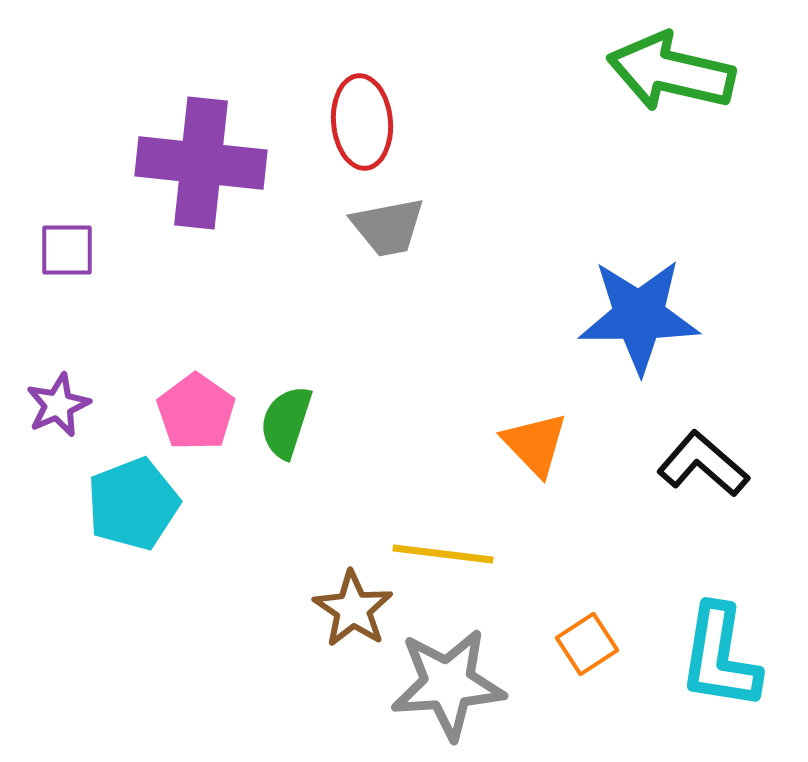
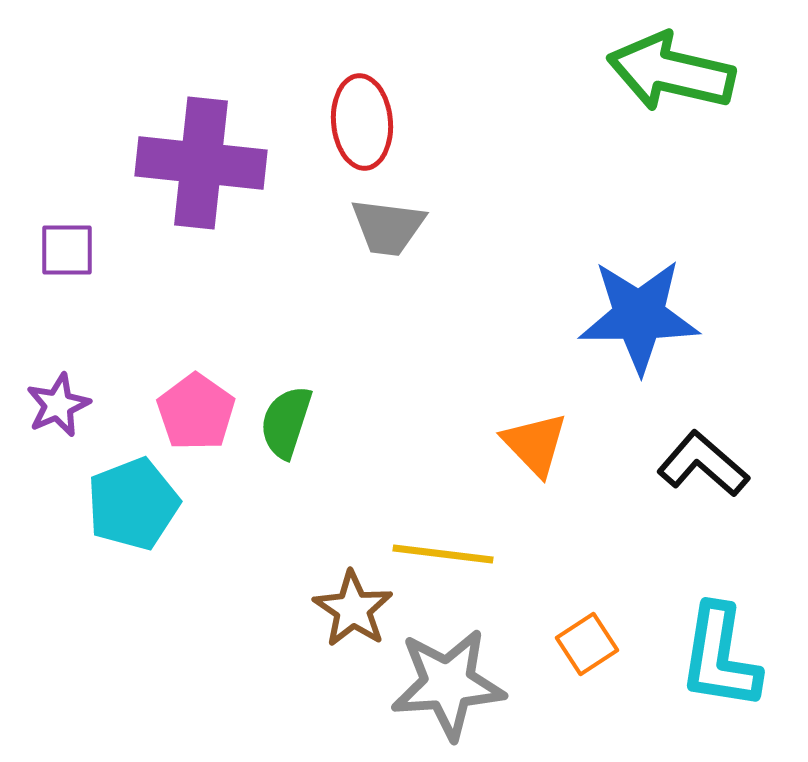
gray trapezoid: rotated 18 degrees clockwise
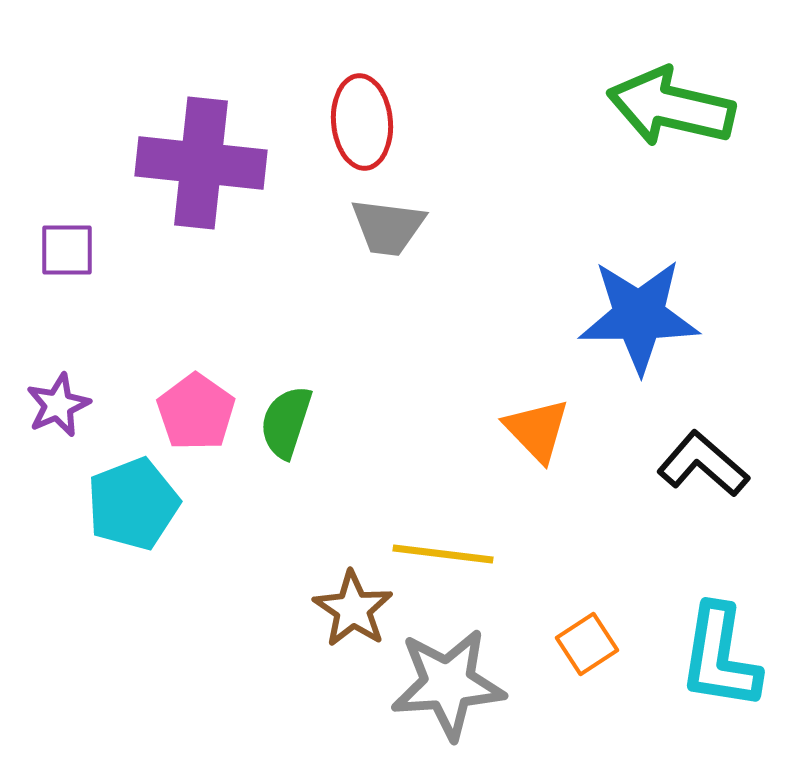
green arrow: moved 35 px down
orange triangle: moved 2 px right, 14 px up
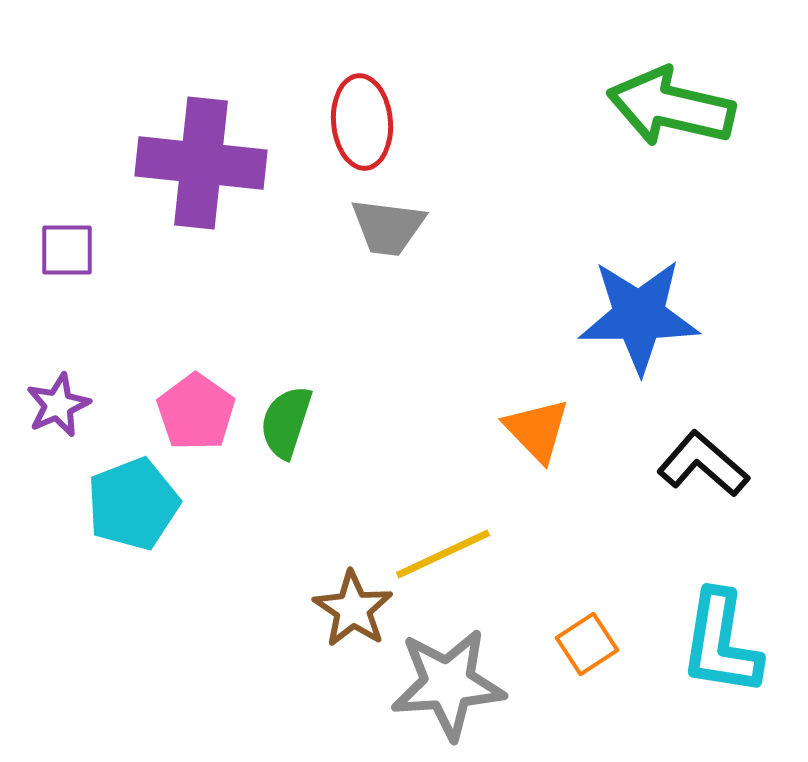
yellow line: rotated 32 degrees counterclockwise
cyan L-shape: moved 1 px right, 14 px up
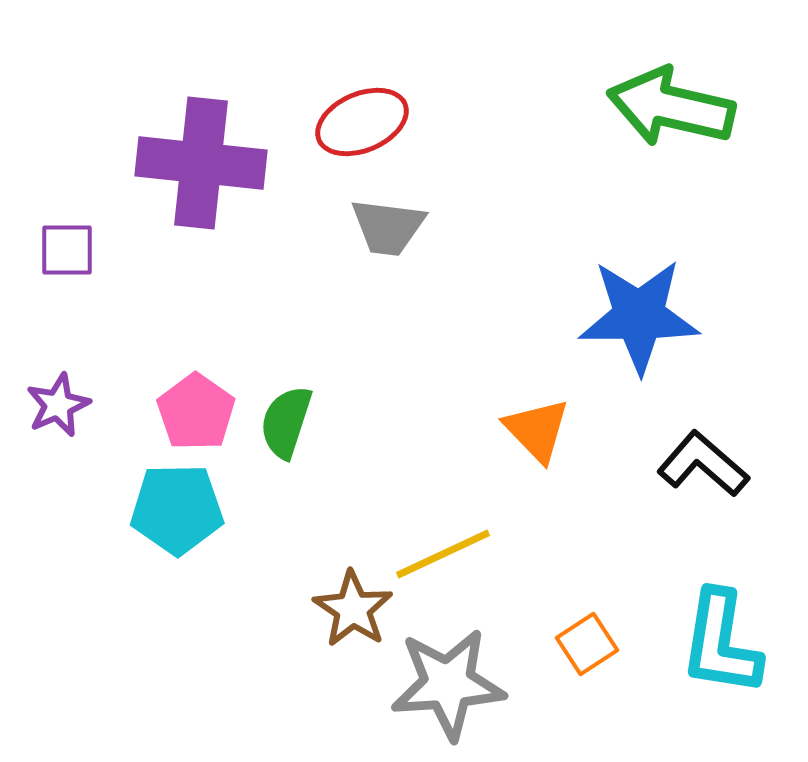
red ellipse: rotated 72 degrees clockwise
cyan pentagon: moved 44 px right, 5 px down; rotated 20 degrees clockwise
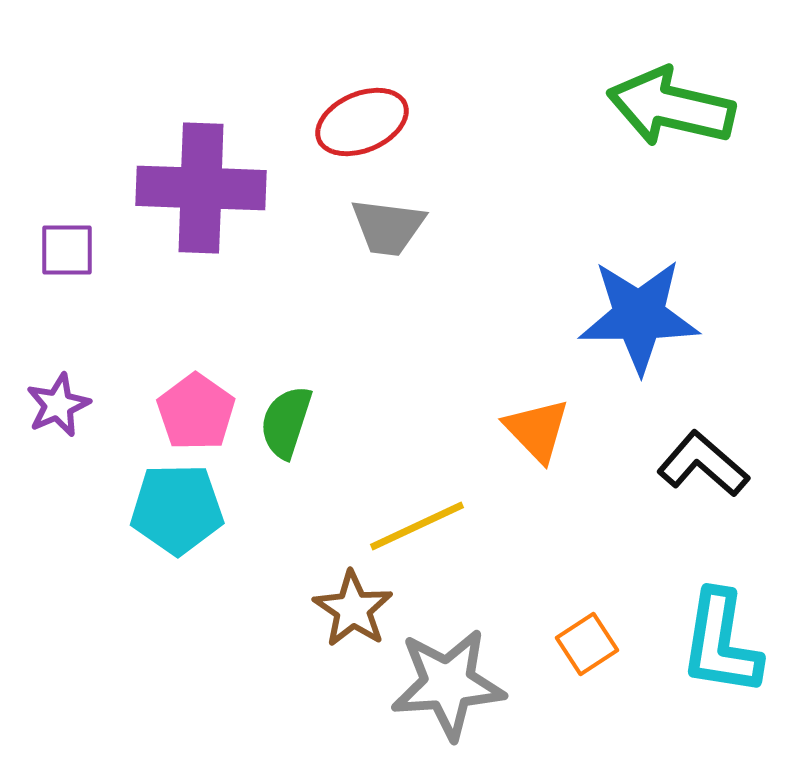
purple cross: moved 25 px down; rotated 4 degrees counterclockwise
yellow line: moved 26 px left, 28 px up
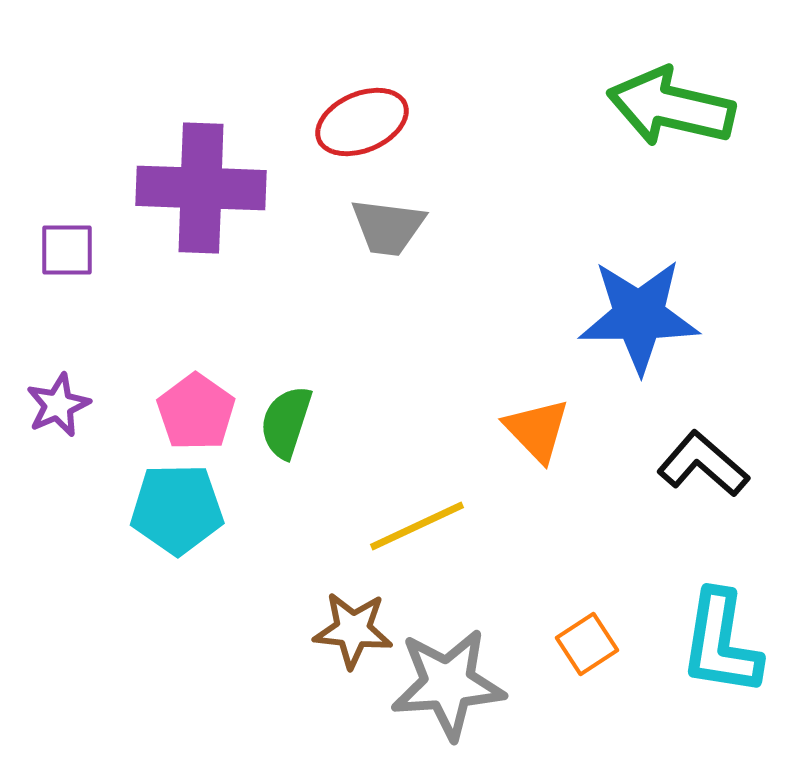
brown star: moved 21 px down; rotated 28 degrees counterclockwise
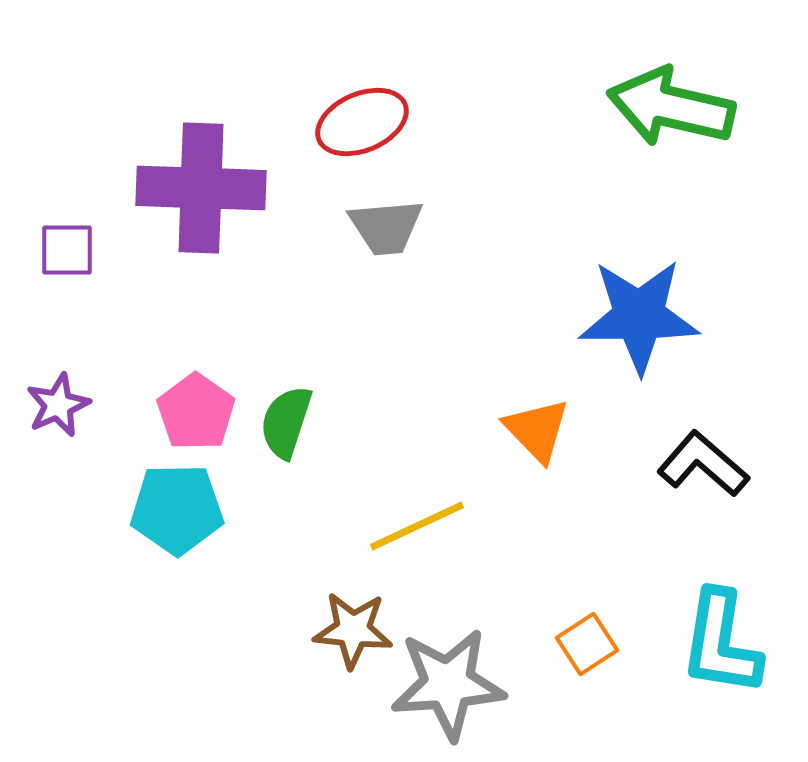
gray trapezoid: moved 2 px left; rotated 12 degrees counterclockwise
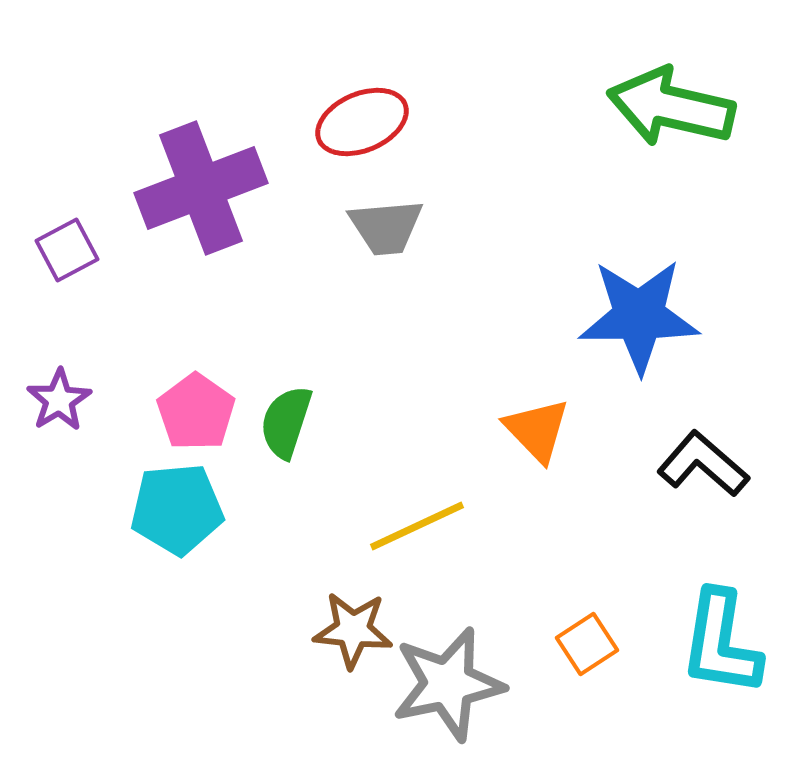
purple cross: rotated 23 degrees counterclockwise
purple square: rotated 28 degrees counterclockwise
purple star: moved 1 px right, 5 px up; rotated 8 degrees counterclockwise
cyan pentagon: rotated 4 degrees counterclockwise
gray star: rotated 8 degrees counterclockwise
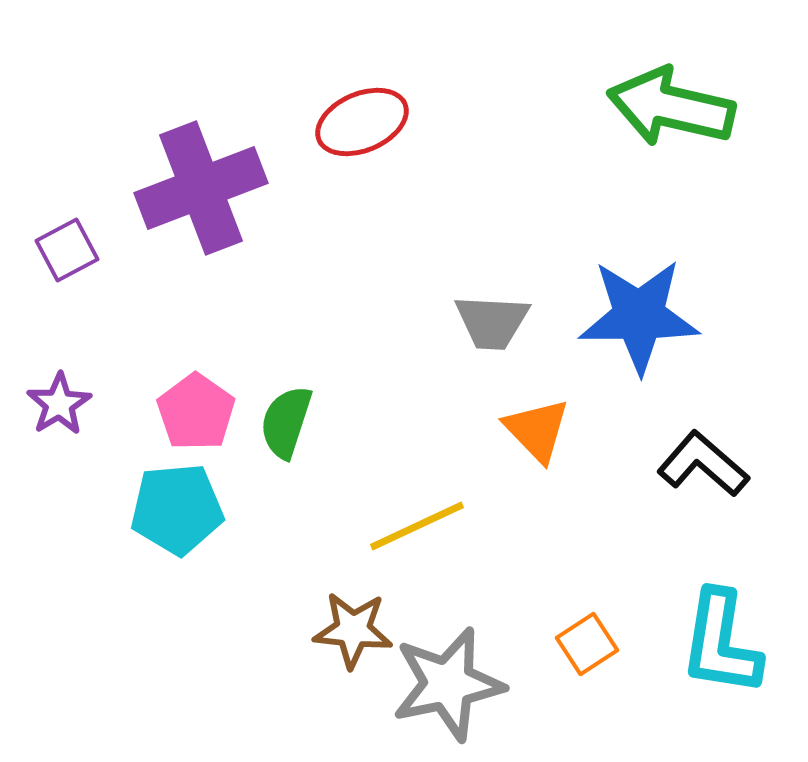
gray trapezoid: moved 106 px right, 95 px down; rotated 8 degrees clockwise
purple star: moved 4 px down
